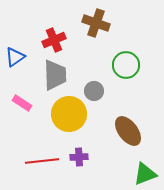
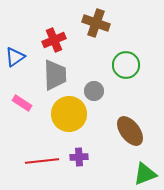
brown ellipse: moved 2 px right
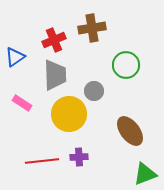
brown cross: moved 4 px left, 5 px down; rotated 28 degrees counterclockwise
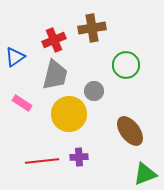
gray trapezoid: rotated 16 degrees clockwise
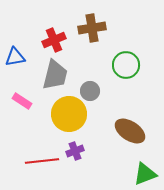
blue triangle: rotated 25 degrees clockwise
gray circle: moved 4 px left
pink rectangle: moved 2 px up
brown ellipse: rotated 20 degrees counterclockwise
purple cross: moved 4 px left, 6 px up; rotated 18 degrees counterclockwise
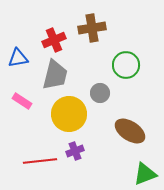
blue triangle: moved 3 px right, 1 px down
gray circle: moved 10 px right, 2 px down
red line: moved 2 px left
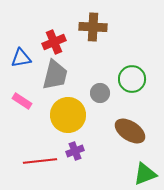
brown cross: moved 1 px right, 1 px up; rotated 12 degrees clockwise
red cross: moved 2 px down
blue triangle: moved 3 px right
green circle: moved 6 px right, 14 px down
yellow circle: moved 1 px left, 1 px down
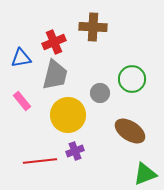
pink rectangle: rotated 18 degrees clockwise
